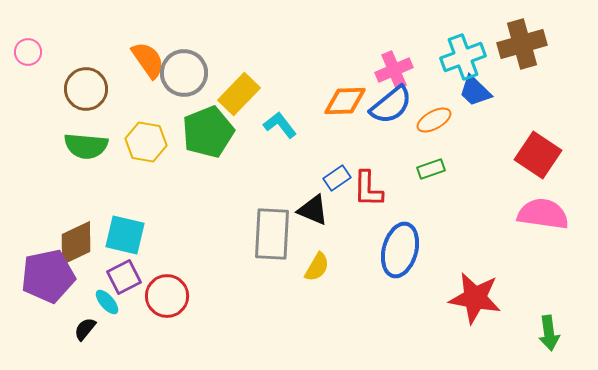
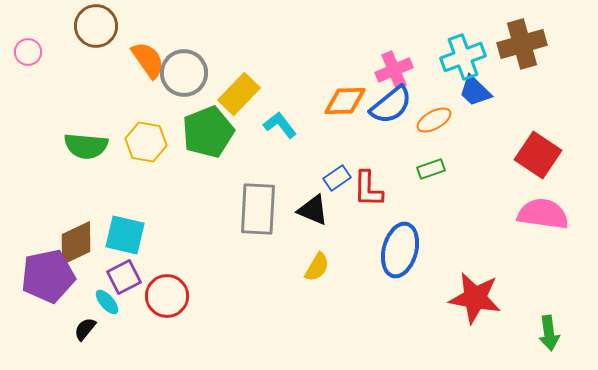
brown circle: moved 10 px right, 63 px up
gray rectangle: moved 14 px left, 25 px up
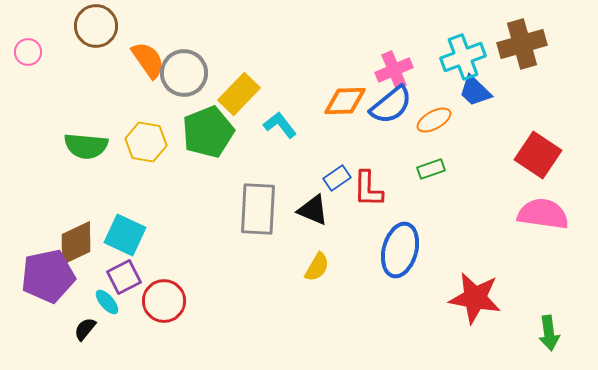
cyan square: rotated 12 degrees clockwise
red circle: moved 3 px left, 5 px down
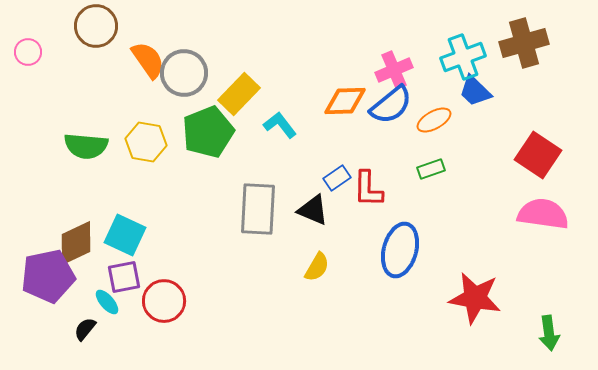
brown cross: moved 2 px right, 1 px up
purple square: rotated 16 degrees clockwise
